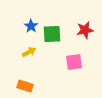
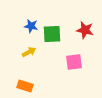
blue star: rotated 24 degrees counterclockwise
red star: rotated 24 degrees clockwise
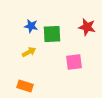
red star: moved 2 px right, 3 px up
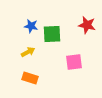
red star: moved 2 px up
yellow arrow: moved 1 px left
orange rectangle: moved 5 px right, 8 px up
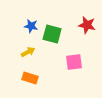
green square: rotated 18 degrees clockwise
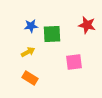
blue star: rotated 16 degrees counterclockwise
green square: rotated 18 degrees counterclockwise
orange rectangle: rotated 14 degrees clockwise
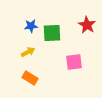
red star: rotated 18 degrees clockwise
green square: moved 1 px up
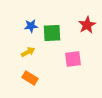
red star: rotated 12 degrees clockwise
pink square: moved 1 px left, 3 px up
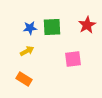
blue star: moved 1 px left, 2 px down
green square: moved 6 px up
yellow arrow: moved 1 px left, 1 px up
orange rectangle: moved 6 px left, 1 px down
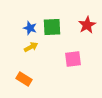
blue star: rotated 24 degrees clockwise
yellow arrow: moved 4 px right, 4 px up
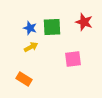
red star: moved 3 px left, 3 px up; rotated 24 degrees counterclockwise
